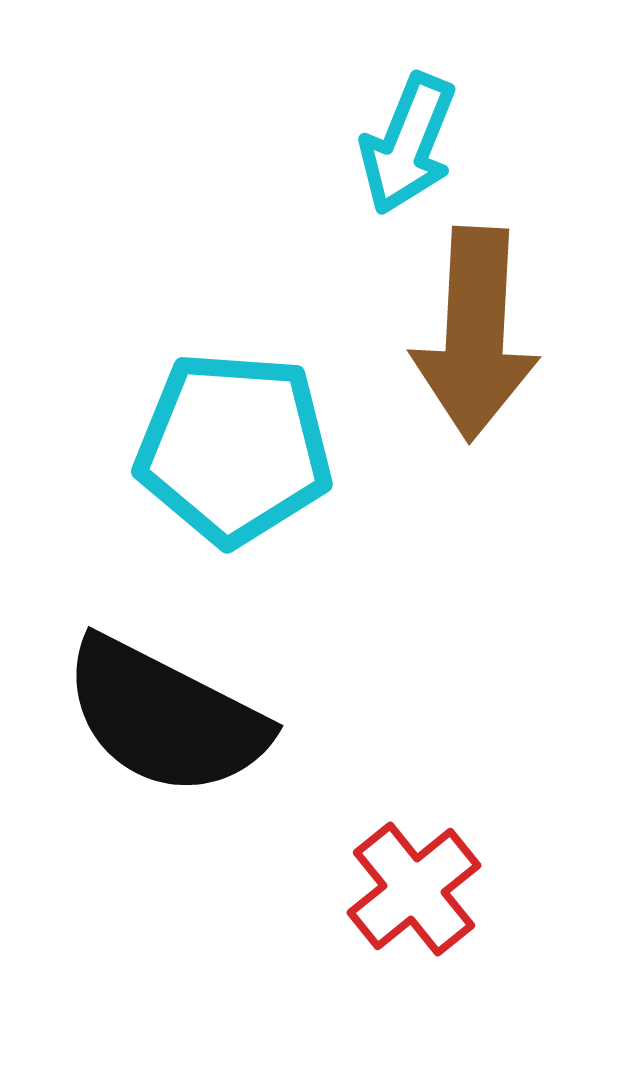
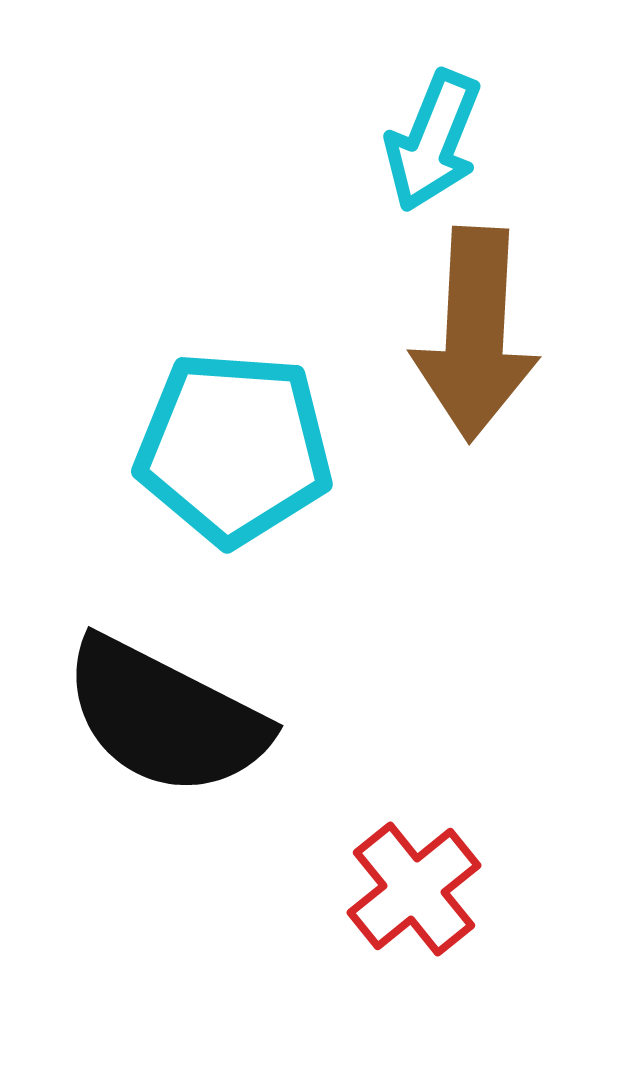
cyan arrow: moved 25 px right, 3 px up
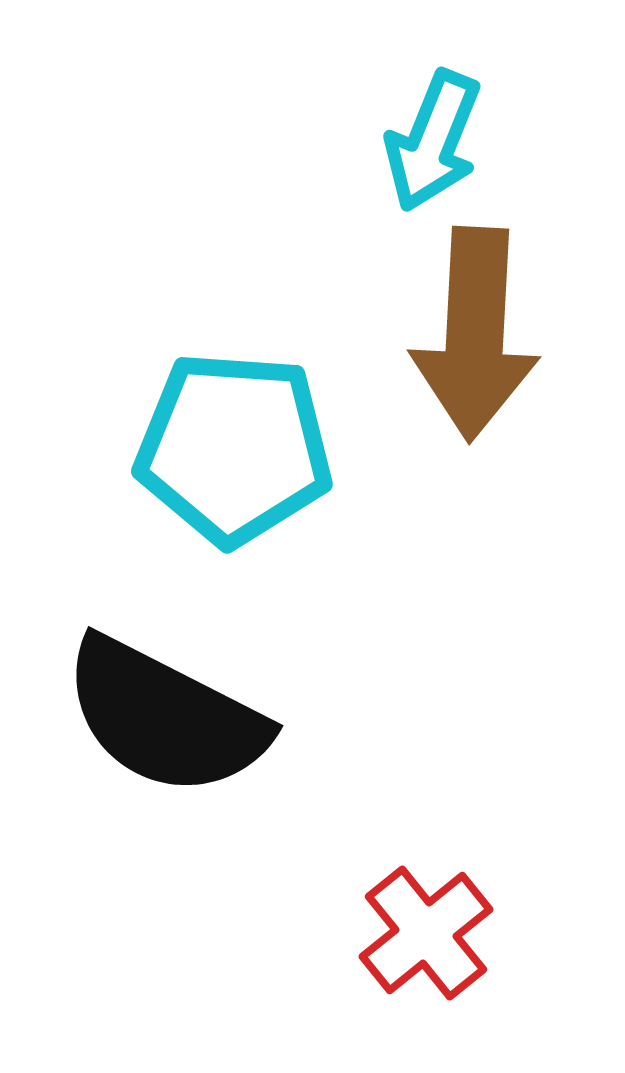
red cross: moved 12 px right, 44 px down
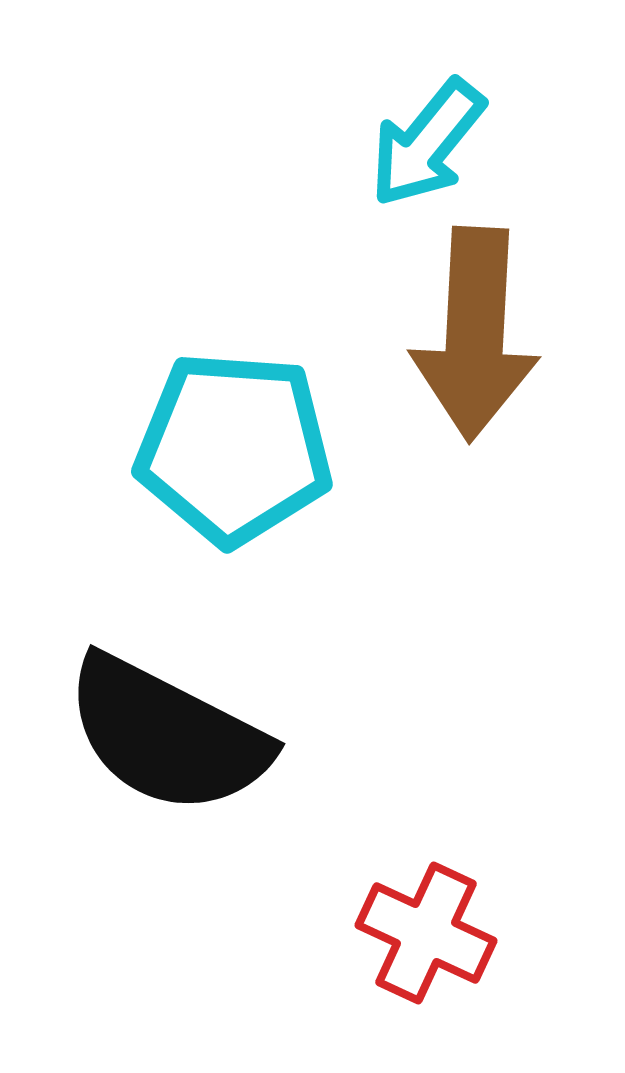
cyan arrow: moved 6 px left, 2 px down; rotated 17 degrees clockwise
black semicircle: moved 2 px right, 18 px down
red cross: rotated 26 degrees counterclockwise
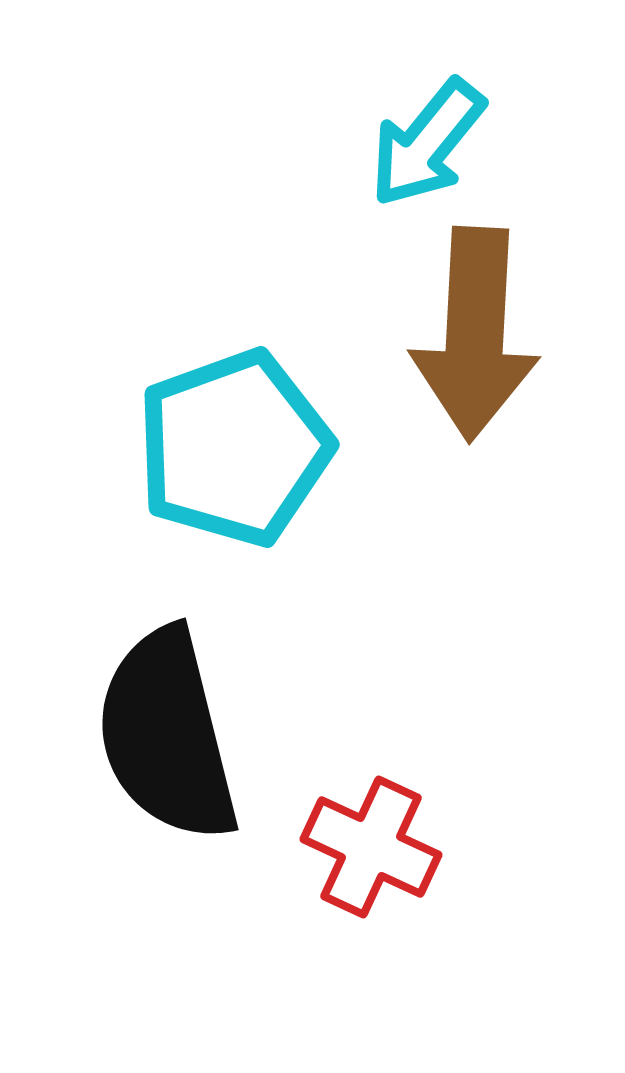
cyan pentagon: rotated 24 degrees counterclockwise
black semicircle: rotated 49 degrees clockwise
red cross: moved 55 px left, 86 px up
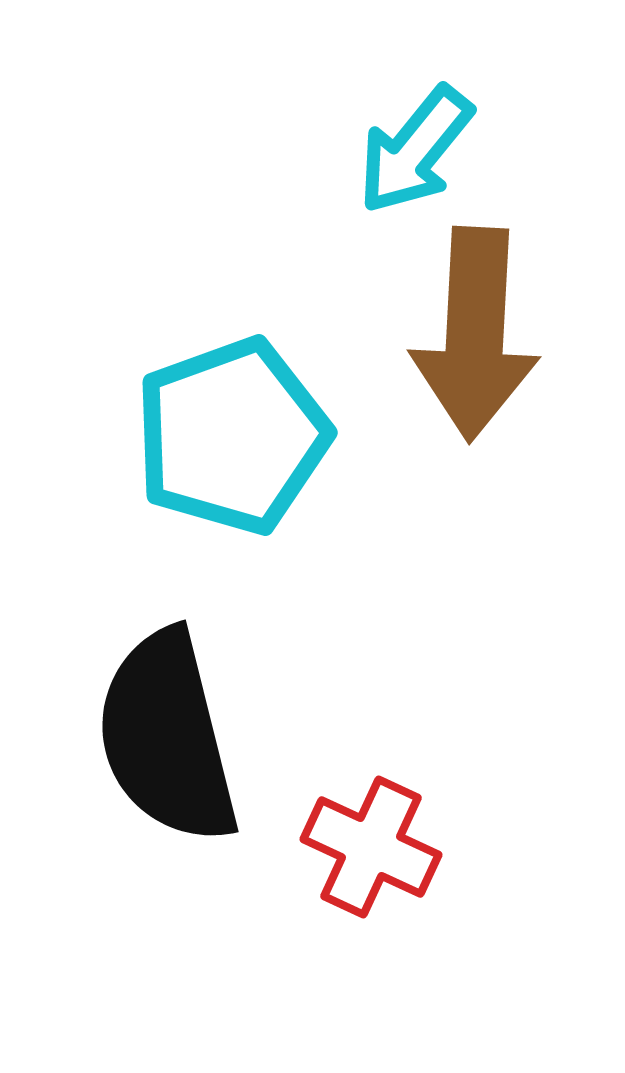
cyan arrow: moved 12 px left, 7 px down
cyan pentagon: moved 2 px left, 12 px up
black semicircle: moved 2 px down
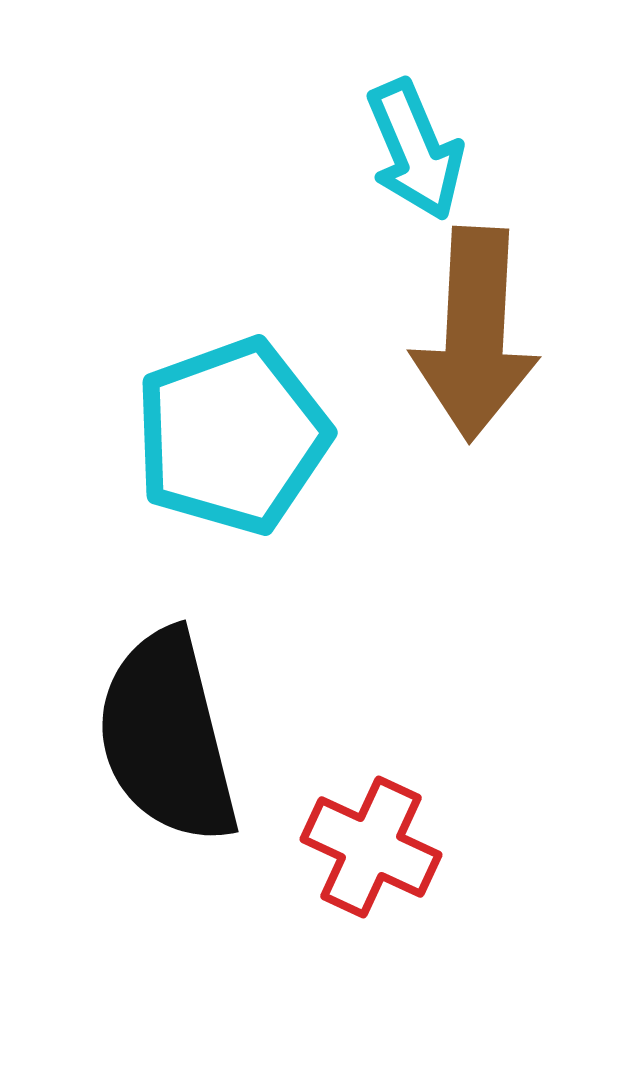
cyan arrow: rotated 62 degrees counterclockwise
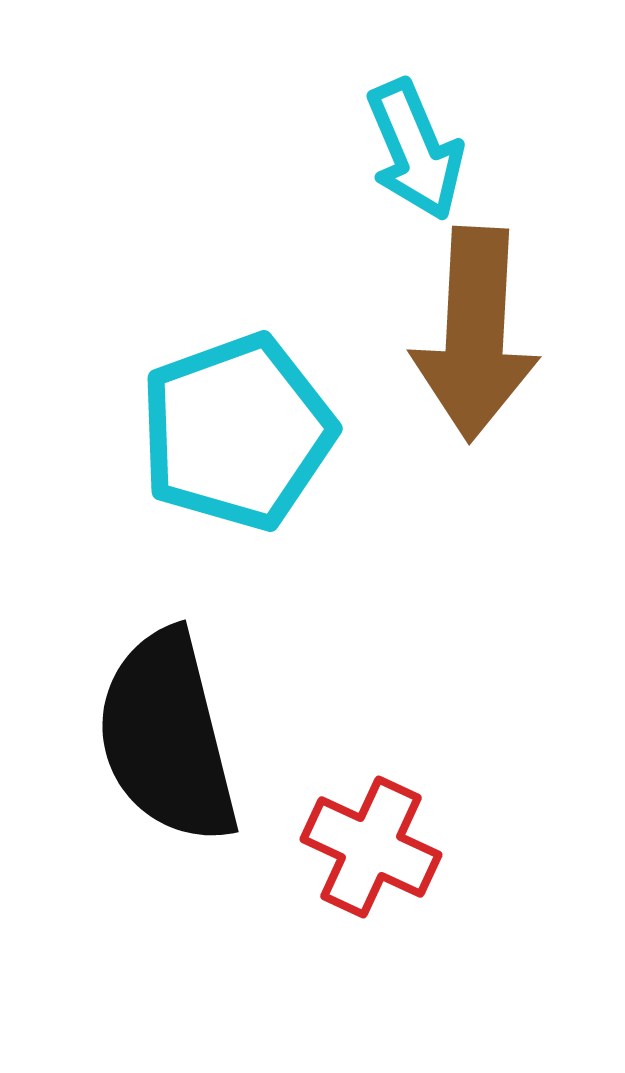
cyan pentagon: moved 5 px right, 4 px up
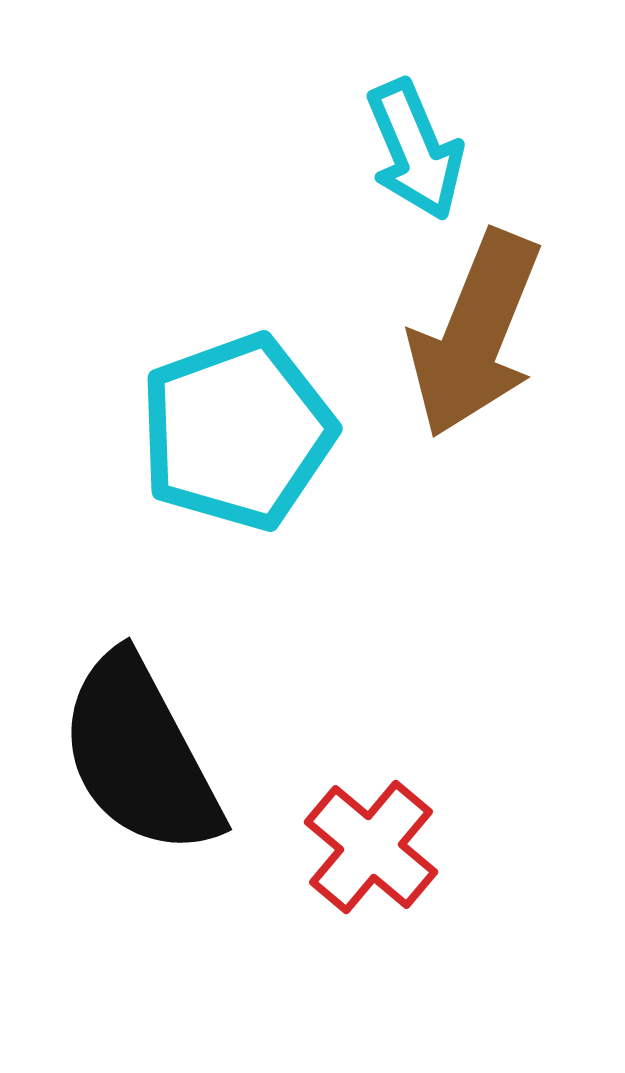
brown arrow: rotated 19 degrees clockwise
black semicircle: moved 27 px left, 18 px down; rotated 14 degrees counterclockwise
red cross: rotated 15 degrees clockwise
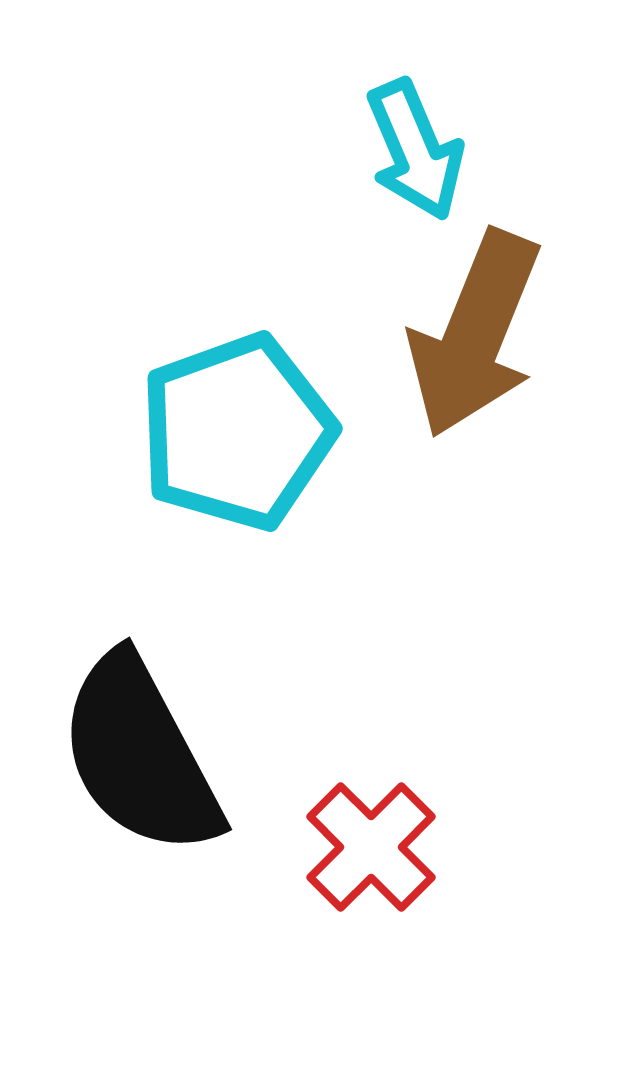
red cross: rotated 5 degrees clockwise
